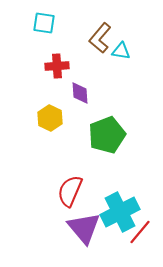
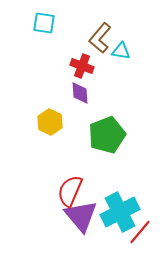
red cross: moved 25 px right; rotated 25 degrees clockwise
yellow hexagon: moved 4 px down
purple triangle: moved 3 px left, 12 px up
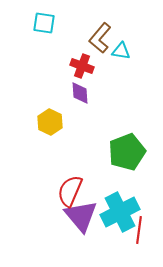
green pentagon: moved 20 px right, 17 px down
red line: moved 1 px left, 2 px up; rotated 32 degrees counterclockwise
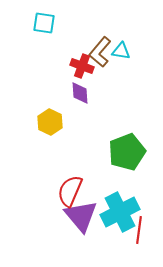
brown L-shape: moved 14 px down
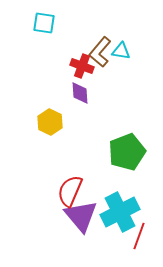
red line: moved 6 px down; rotated 12 degrees clockwise
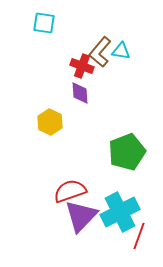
red semicircle: rotated 48 degrees clockwise
purple triangle: rotated 24 degrees clockwise
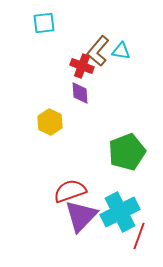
cyan square: rotated 15 degrees counterclockwise
brown L-shape: moved 2 px left, 1 px up
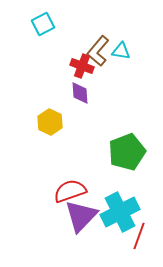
cyan square: moved 1 px left, 1 px down; rotated 20 degrees counterclockwise
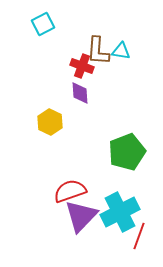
brown L-shape: rotated 36 degrees counterclockwise
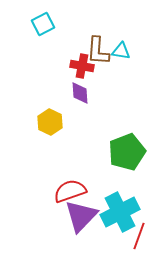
red cross: rotated 10 degrees counterclockwise
